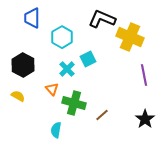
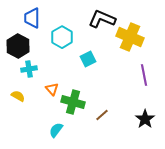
black hexagon: moved 5 px left, 19 px up
cyan cross: moved 38 px left; rotated 35 degrees clockwise
green cross: moved 1 px left, 1 px up
cyan semicircle: rotated 28 degrees clockwise
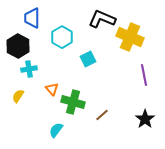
yellow semicircle: rotated 88 degrees counterclockwise
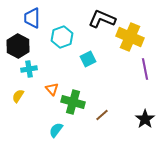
cyan hexagon: rotated 10 degrees clockwise
purple line: moved 1 px right, 6 px up
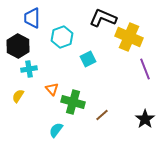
black L-shape: moved 1 px right, 1 px up
yellow cross: moved 1 px left
purple line: rotated 10 degrees counterclockwise
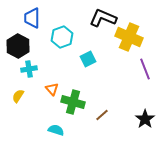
cyan semicircle: rotated 70 degrees clockwise
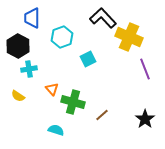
black L-shape: rotated 24 degrees clockwise
yellow semicircle: rotated 88 degrees counterclockwise
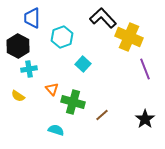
cyan square: moved 5 px left, 5 px down; rotated 21 degrees counterclockwise
